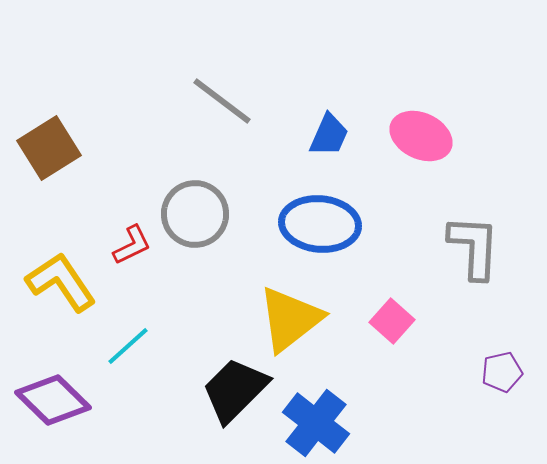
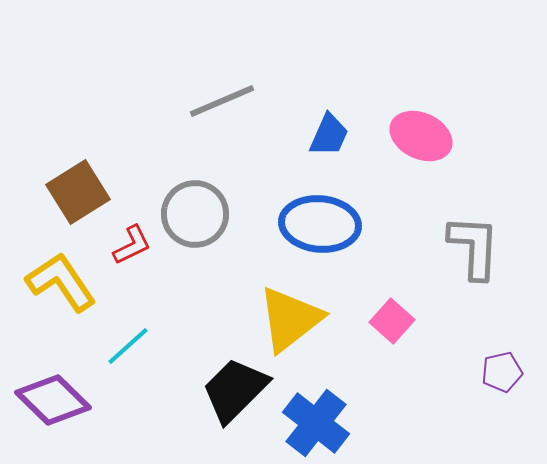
gray line: rotated 60 degrees counterclockwise
brown square: moved 29 px right, 44 px down
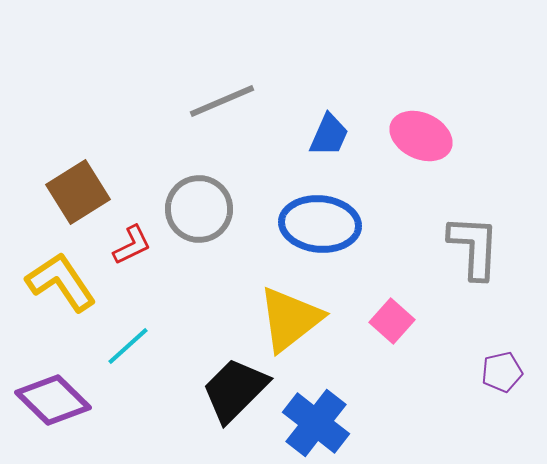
gray circle: moved 4 px right, 5 px up
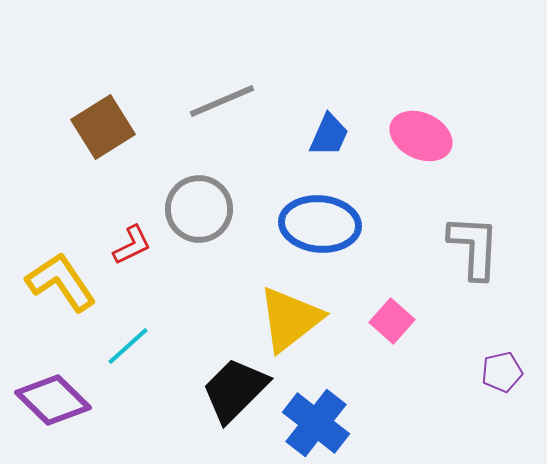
brown square: moved 25 px right, 65 px up
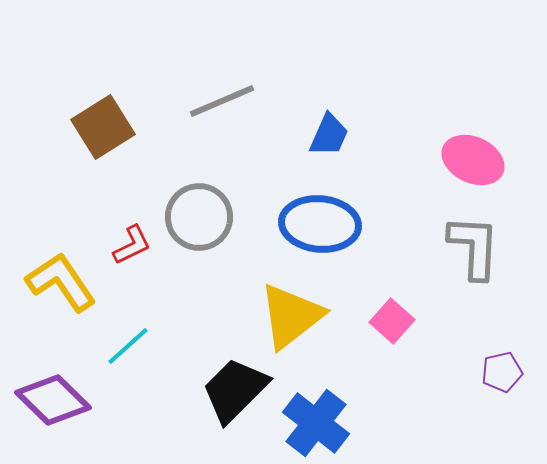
pink ellipse: moved 52 px right, 24 px down
gray circle: moved 8 px down
yellow triangle: moved 1 px right, 3 px up
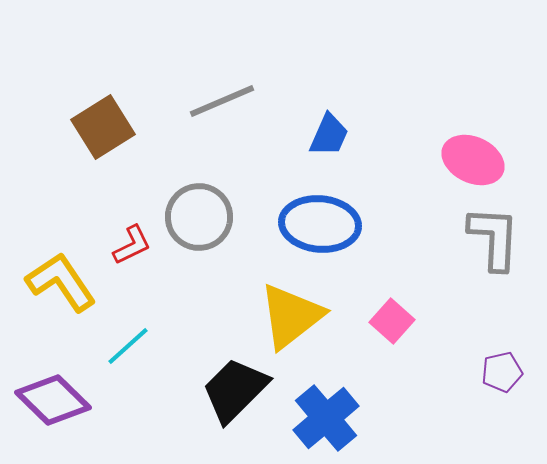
gray L-shape: moved 20 px right, 9 px up
blue cross: moved 10 px right, 5 px up; rotated 12 degrees clockwise
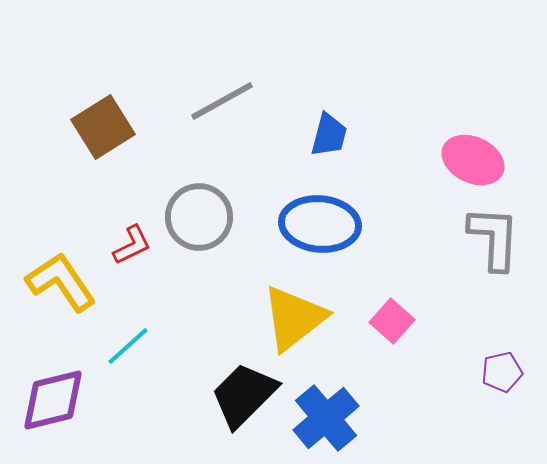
gray line: rotated 6 degrees counterclockwise
blue trapezoid: rotated 9 degrees counterclockwise
yellow triangle: moved 3 px right, 2 px down
black trapezoid: moved 9 px right, 5 px down
purple diamond: rotated 58 degrees counterclockwise
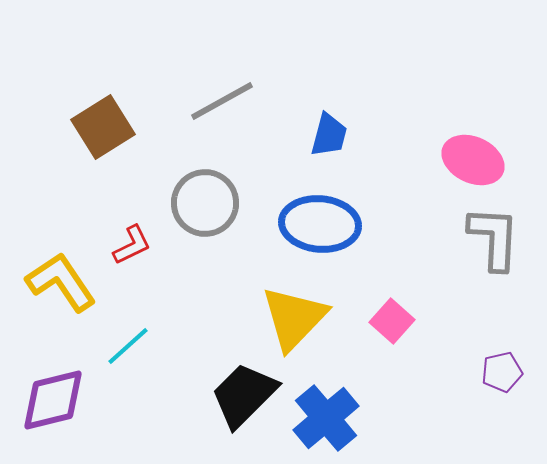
gray circle: moved 6 px right, 14 px up
yellow triangle: rotated 8 degrees counterclockwise
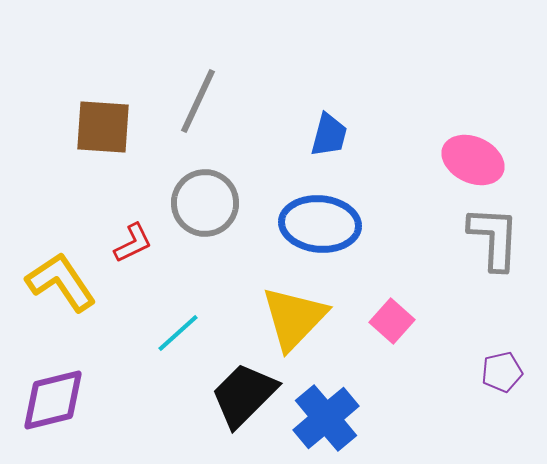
gray line: moved 24 px left; rotated 36 degrees counterclockwise
brown square: rotated 36 degrees clockwise
red L-shape: moved 1 px right, 2 px up
cyan line: moved 50 px right, 13 px up
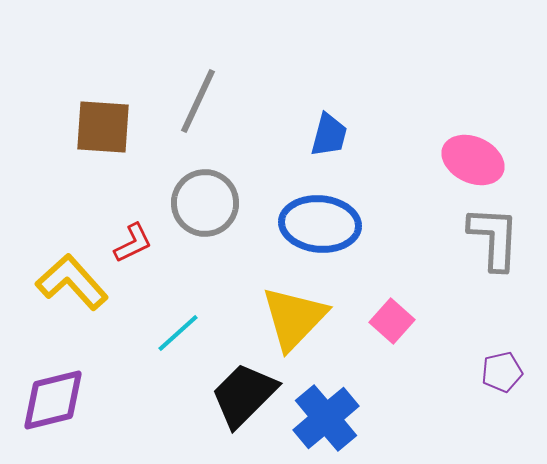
yellow L-shape: moved 11 px right; rotated 8 degrees counterclockwise
